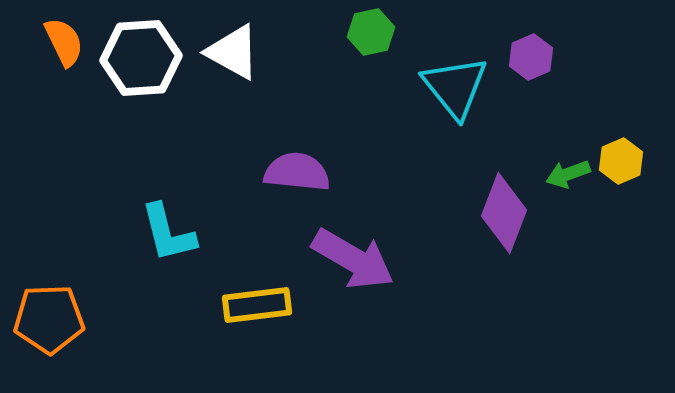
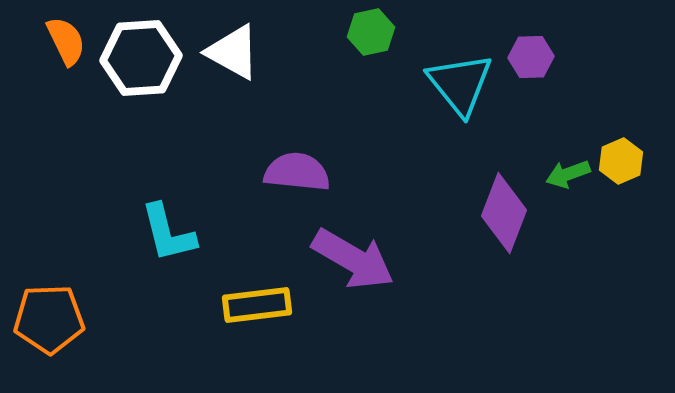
orange semicircle: moved 2 px right, 1 px up
purple hexagon: rotated 21 degrees clockwise
cyan triangle: moved 5 px right, 3 px up
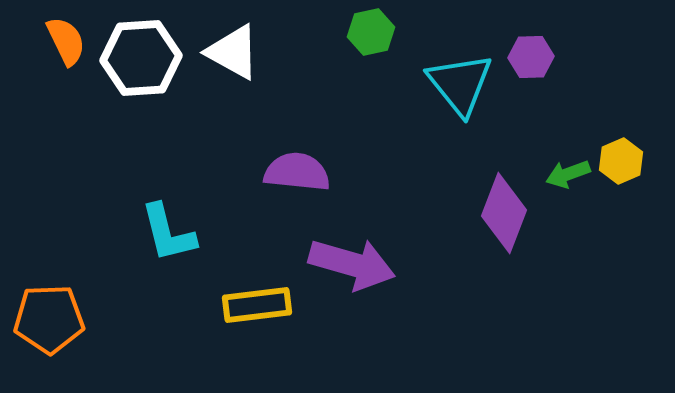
purple arrow: moved 1 px left, 5 px down; rotated 14 degrees counterclockwise
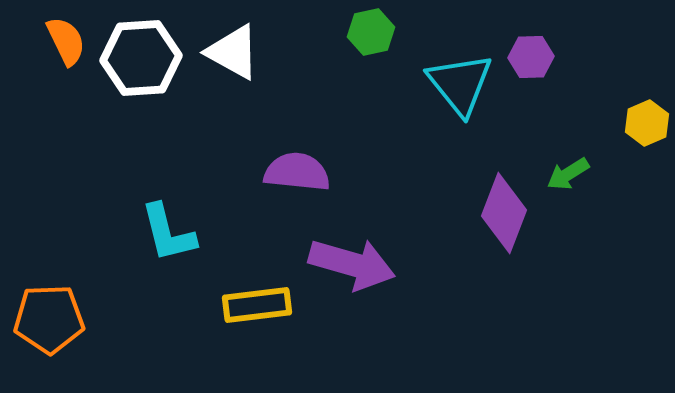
yellow hexagon: moved 26 px right, 38 px up
green arrow: rotated 12 degrees counterclockwise
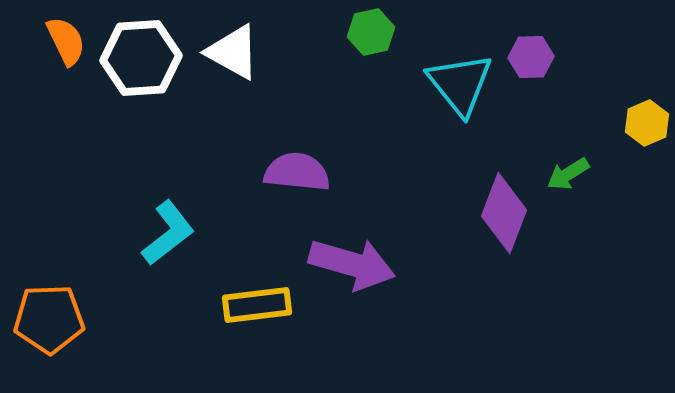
cyan L-shape: rotated 114 degrees counterclockwise
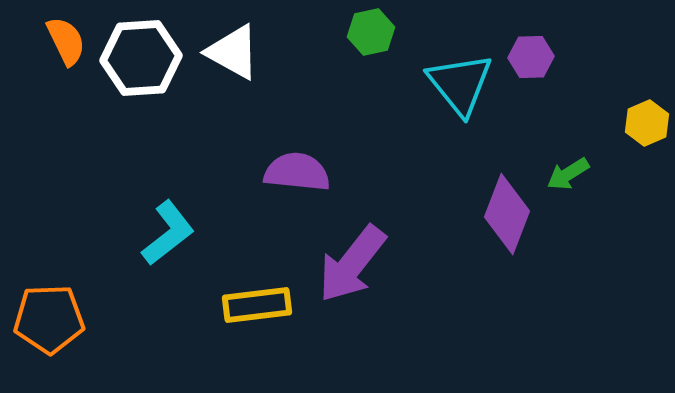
purple diamond: moved 3 px right, 1 px down
purple arrow: rotated 112 degrees clockwise
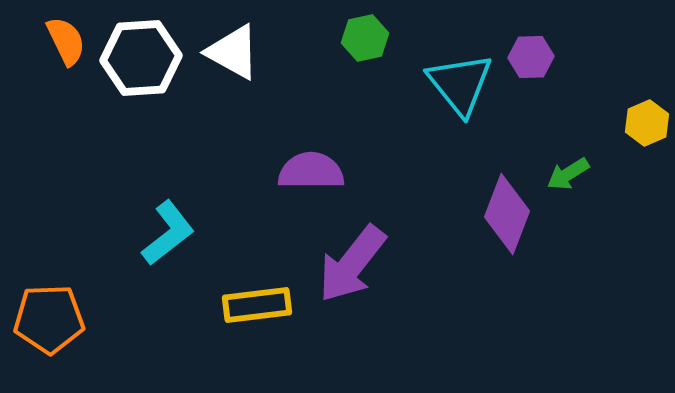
green hexagon: moved 6 px left, 6 px down
purple semicircle: moved 14 px right, 1 px up; rotated 6 degrees counterclockwise
